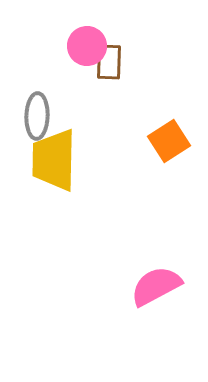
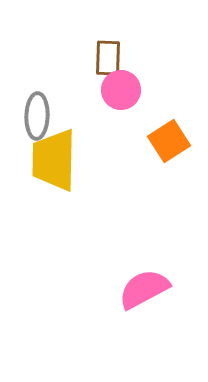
pink circle: moved 34 px right, 44 px down
brown rectangle: moved 1 px left, 4 px up
pink semicircle: moved 12 px left, 3 px down
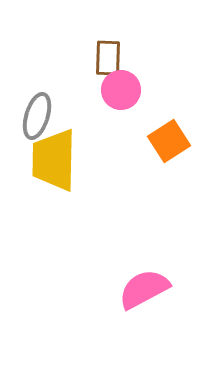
gray ellipse: rotated 15 degrees clockwise
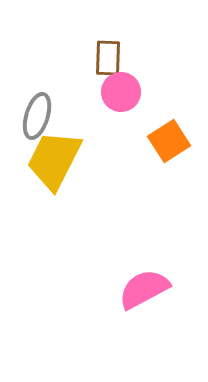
pink circle: moved 2 px down
yellow trapezoid: rotated 26 degrees clockwise
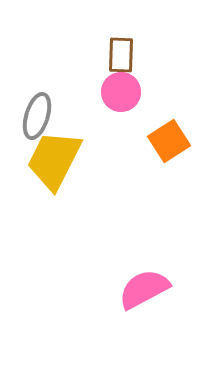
brown rectangle: moved 13 px right, 3 px up
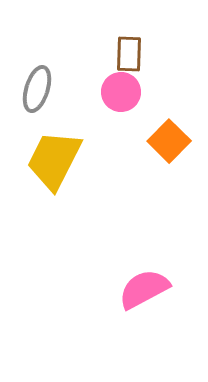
brown rectangle: moved 8 px right, 1 px up
gray ellipse: moved 27 px up
orange square: rotated 12 degrees counterclockwise
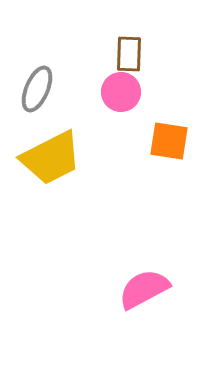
gray ellipse: rotated 6 degrees clockwise
orange square: rotated 36 degrees counterclockwise
yellow trapezoid: moved 3 px left, 2 px up; rotated 144 degrees counterclockwise
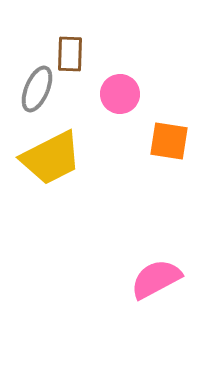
brown rectangle: moved 59 px left
pink circle: moved 1 px left, 2 px down
pink semicircle: moved 12 px right, 10 px up
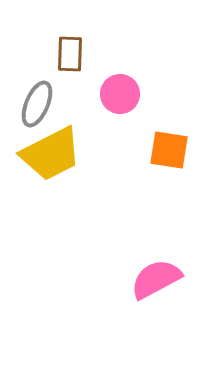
gray ellipse: moved 15 px down
orange square: moved 9 px down
yellow trapezoid: moved 4 px up
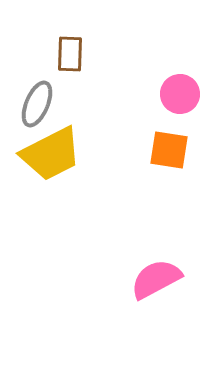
pink circle: moved 60 px right
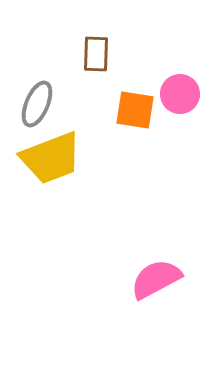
brown rectangle: moved 26 px right
orange square: moved 34 px left, 40 px up
yellow trapezoid: moved 4 px down; rotated 6 degrees clockwise
